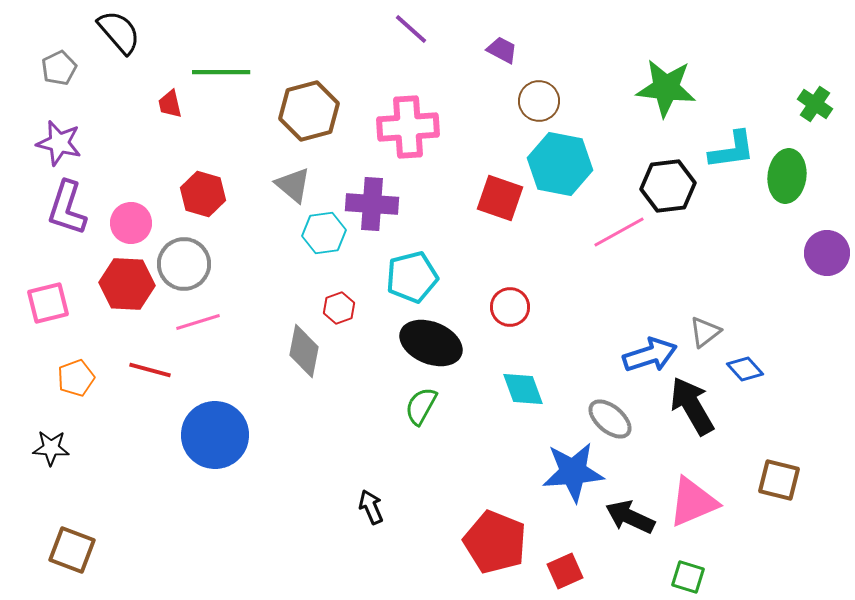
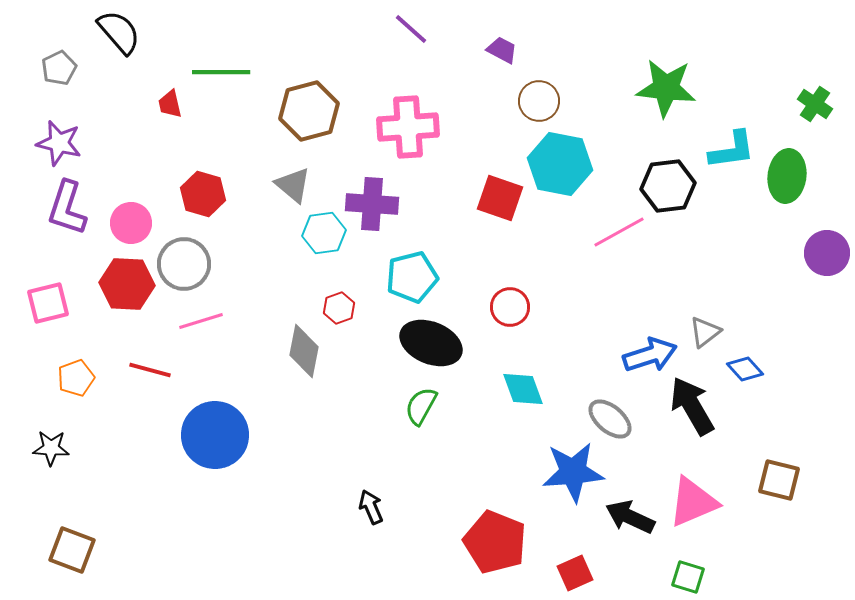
pink line at (198, 322): moved 3 px right, 1 px up
red square at (565, 571): moved 10 px right, 2 px down
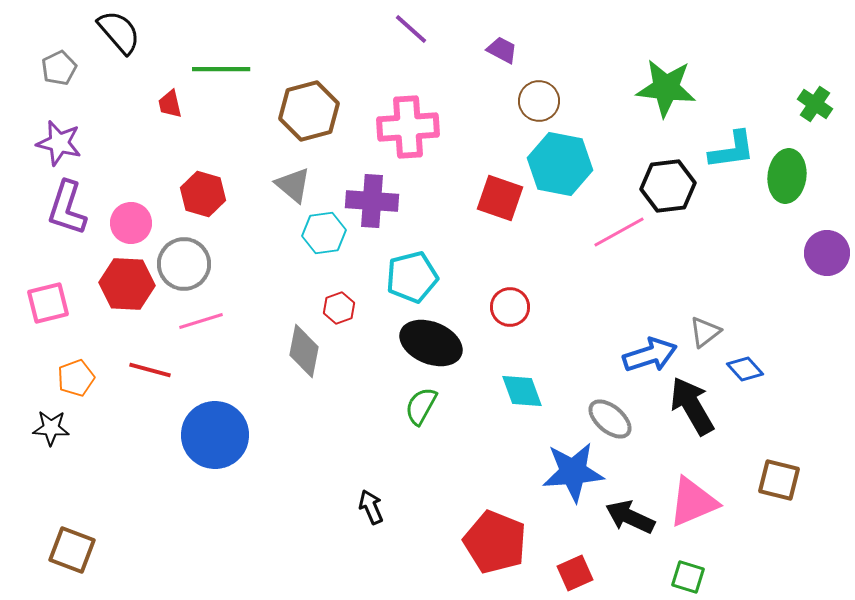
green line at (221, 72): moved 3 px up
purple cross at (372, 204): moved 3 px up
cyan diamond at (523, 389): moved 1 px left, 2 px down
black star at (51, 448): moved 20 px up
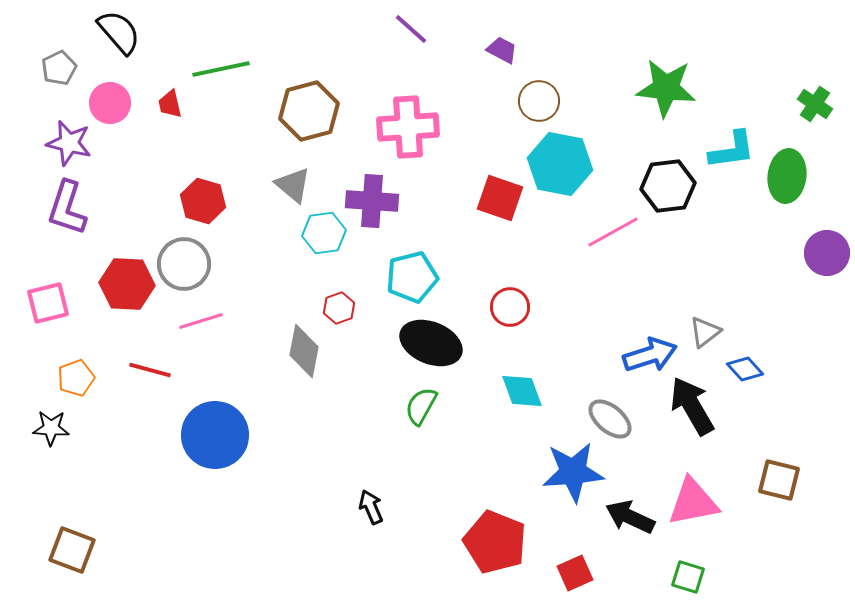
green line at (221, 69): rotated 12 degrees counterclockwise
purple star at (59, 143): moved 10 px right
red hexagon at (203, 194): moved 7 px down
pink circle at (131, 223): moved 21 px left, 120 px up
pink line at (619, 232): moved 6 px left
pink triangle at (693, 502): rotated 12 degrees clockwise
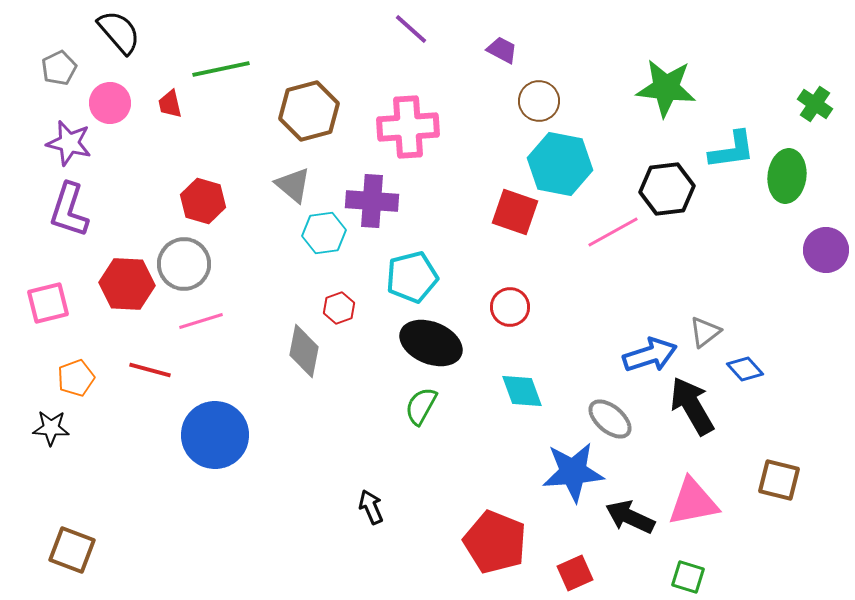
black hexagon at (668, 186): moved 1 px left, 3 px down
red square at (500, 198): moved 15 px right, 14 px down
purple L-shape at (67, 208): moved 2 px right, 2 px down
purple circle at (827, 253): moved 1 px left, 3 px up
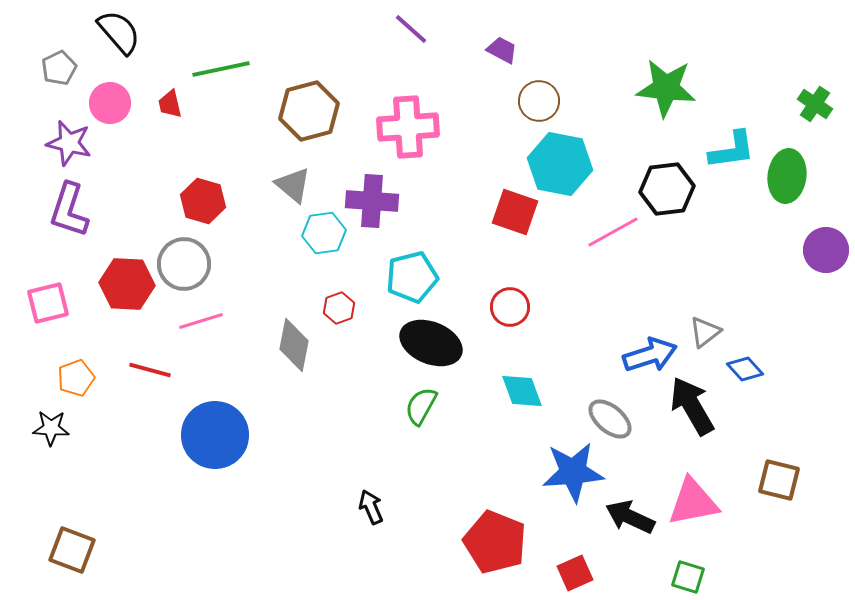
gray diamond at (304, 351): moved 10 px left, 6 px up
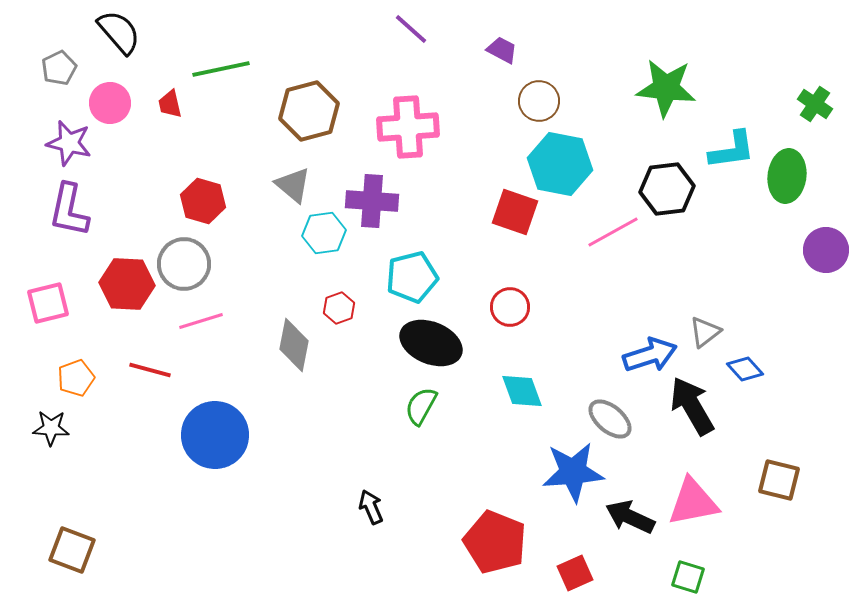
purple L-shape at (69, 210): rotated 6 degrees counterclockwise
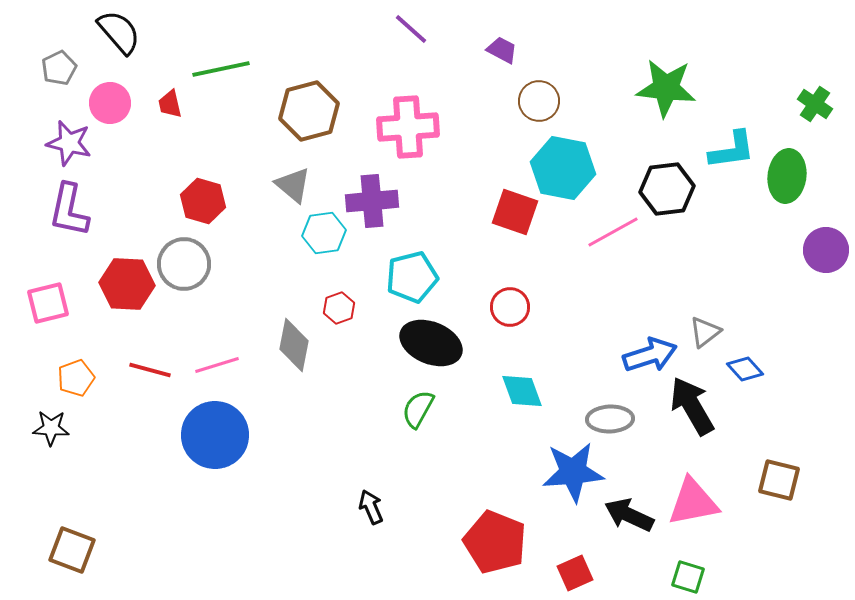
cyan hexagon at (560, 164): moved 3 px right, 4 px down
purple cross at (372, 201): rotated 9 degrees counterclockwise
pink line at (201, 321): moved 16 px right, 44 px down
green semicircle at (421, 406): moved 3 px left, 3 px down
gray ellipse at (610, 419): rotated 42 degrees counterclockwise
black arrow at (630, 517): moved 1 px left, 2 px up
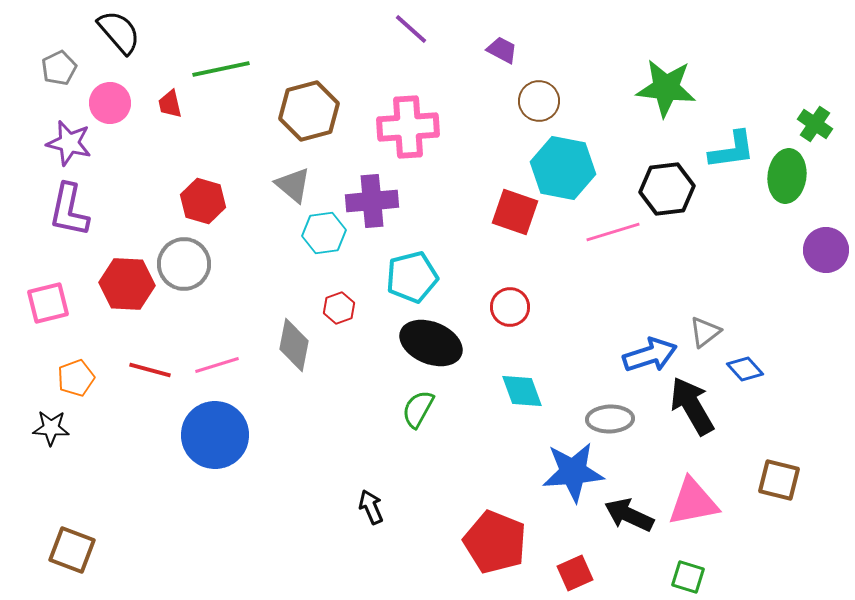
green cross at (815, 104): moved 20 px down
pink line at (613, 232): rotated 12 degrees clockwise
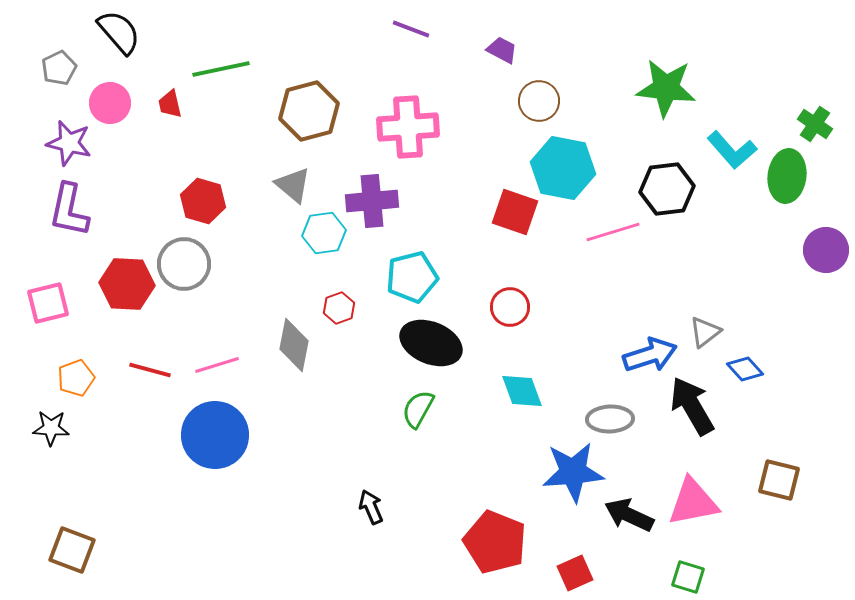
purple line at (411, 29): rotated 21 degrees counterclockwise
cyan L-shape at (732, 150): rotated 57 degrees clockwise
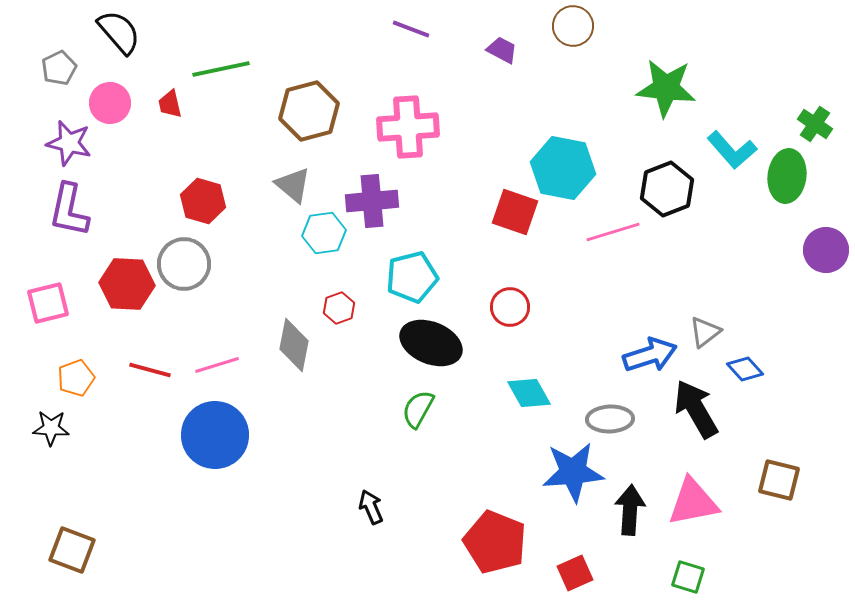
brown circle at (539, 101): moved 34 px right, 75 px up
black hexagon at (667, 189): rotated 14 degrees counterclockwise
cyan diamond at (522, 391): moved 7 px right, 2 px down; rotated 9 degrees counterclockwise
black arrow at (692, 406): moved 4 px right, 3 px down
black arrow at (629, 515): moved 1 px right, 5 px up; rotated 69 degrees clockwise
